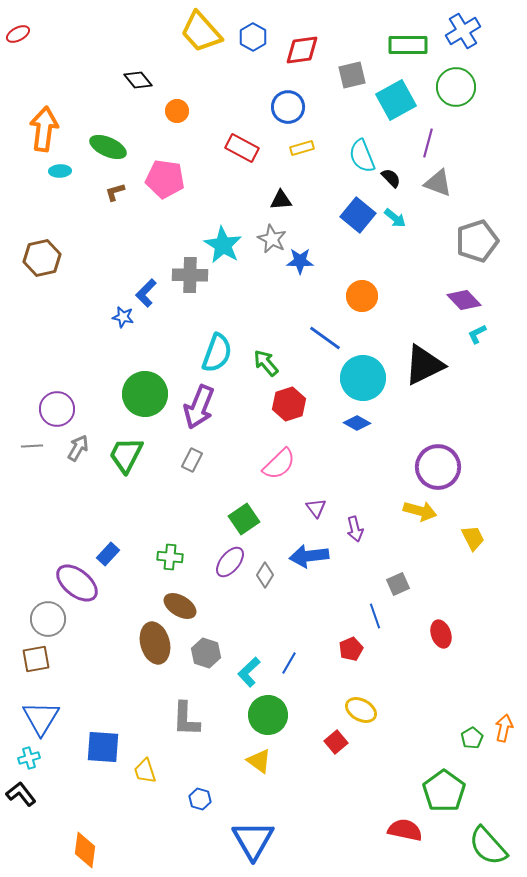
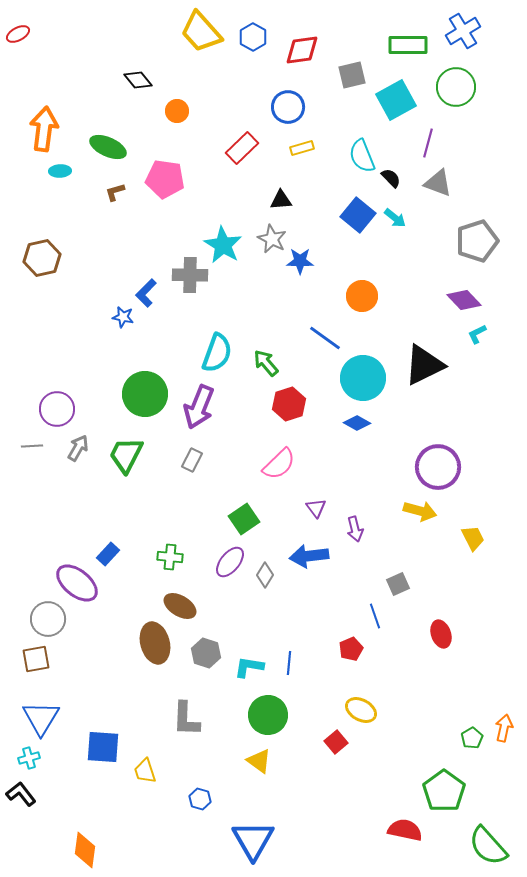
red rectangle at (242, 148): rotated 72 degrees counterclockwise
blue line at (289, 663): rotated 25 degrees counterclockwise
cyan L-shape at (249, 672): moved 5 px up; rotated 52 degrees clockwise
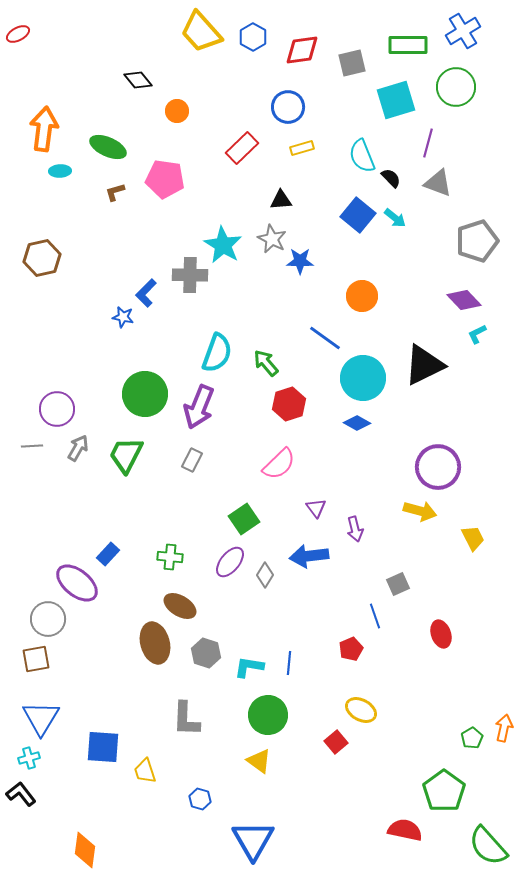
gray square at (352, 75): moved 12 px up
cyan square at (396, 100): rotated 12 degrees clockwise
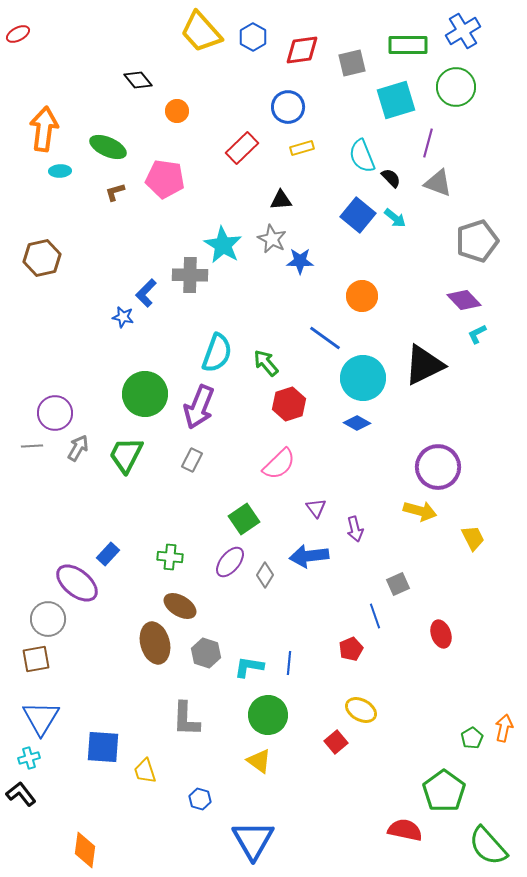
purple circle at (57, 409): moved 2 px left, 4 px down
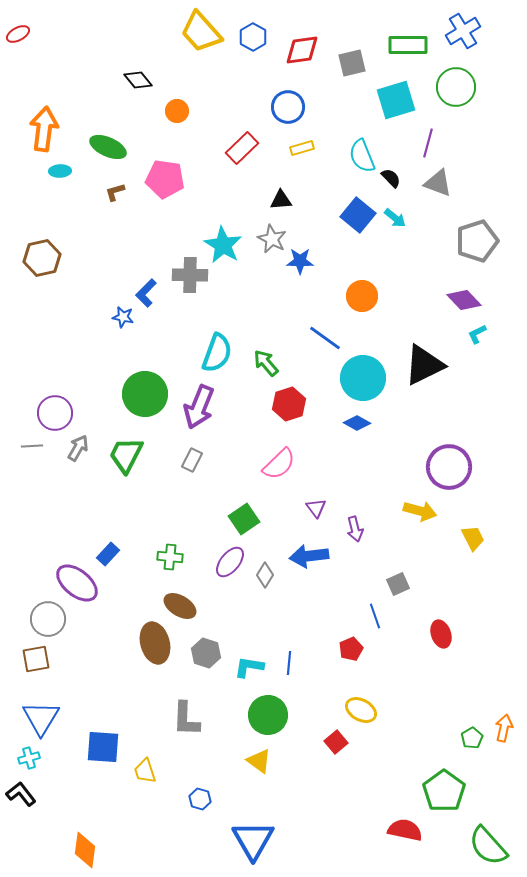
purple circle at (438, 467): moved 11 px right
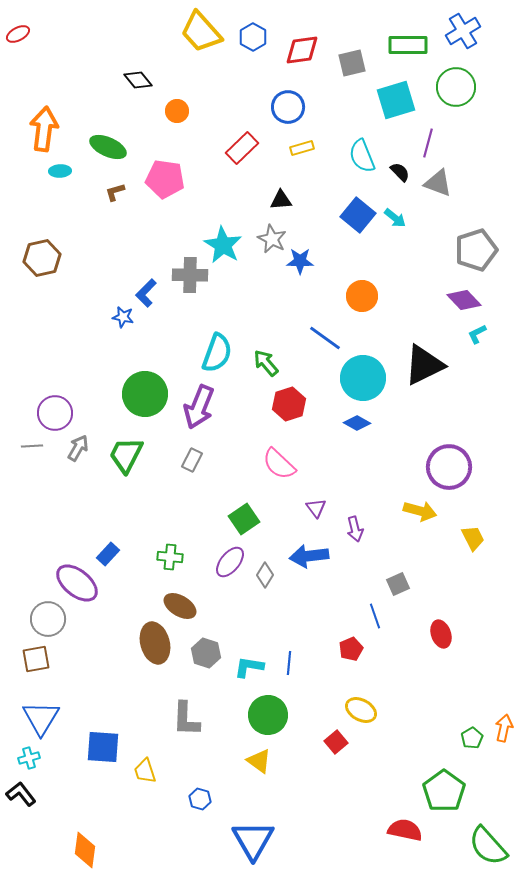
black semicircle at (391, 178): moved 9 px right, 6 px up
gray pentagon at (477, 241): moved 1 px left, 9 px down
pink semicircle at (279, 464): rotated 87 degrees clockwise
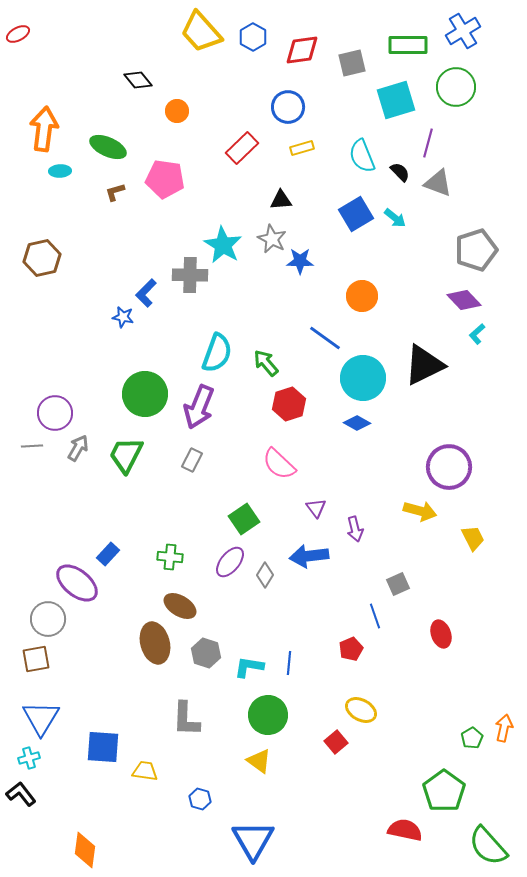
blue square at (358, 215): moved 2 px left, 1 px up; rotated 20 degrees clockwise
cyan L-shape at (477, 334): rotated 15 degrees counterclockwise
yellow trapezoid at (145, 771): rotated 116 degrees clockwise
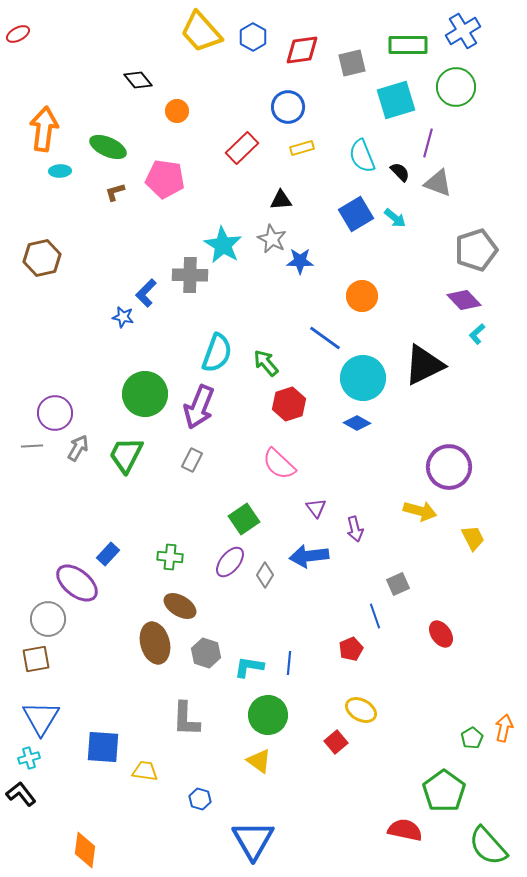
red ellipse at (441, 634): rotated 16 degrees counterclockwise
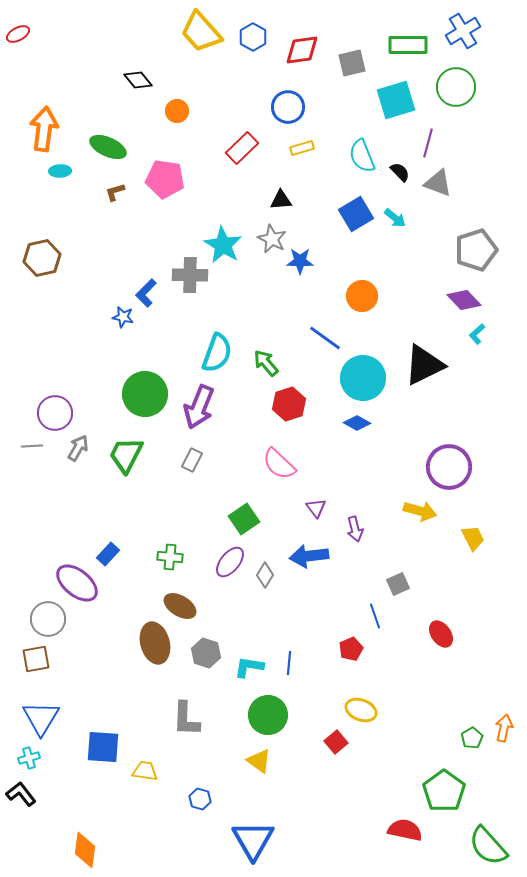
yellow ellipse at (361, 710): rotated 8 degrees counterclockwise
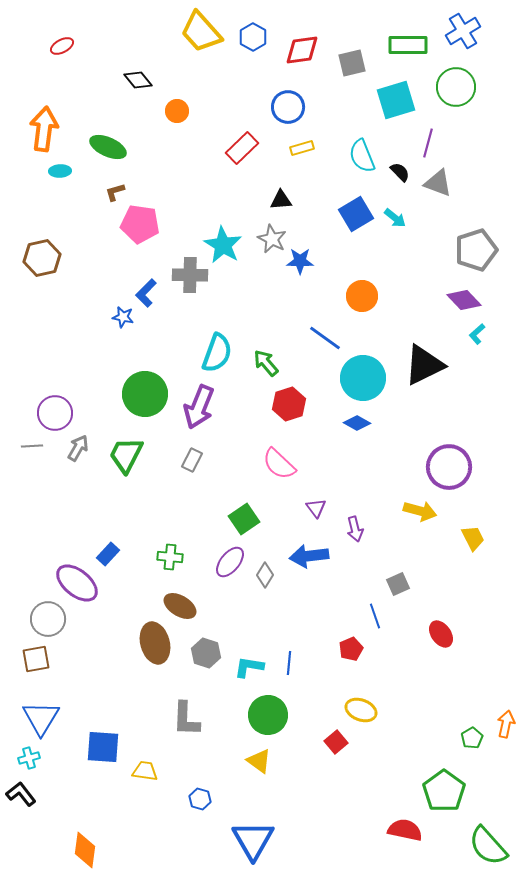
red ellipse at (18, 34): moved 44 px right, 12 px down
pink pentagon at (165, 179): moved 25 px left, 45 px down
orange arrow at (504, 728): moved 2 px right, 4 px up
